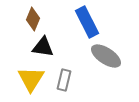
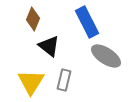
black triangle: moved 6 px right, 1 px up; rotated 30 degrees clockwise
yellow triangle: moved 3 px down
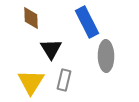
brown diamond: moved 2 px left, 1 px up; rotated 25 degrees counterclockwise
black triangle: moved 2 px right, 3 px down; rotated 20 degrees clockwise
gray ellipse: rotated 56 degrees clockwise
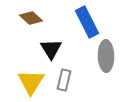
brown diamond: rotated 45 degrees counterclockwise
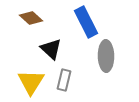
blue rectangle: moved 1 px left
black triangle: rotated 15 degrees counterclockwise
